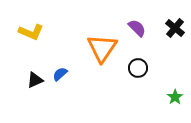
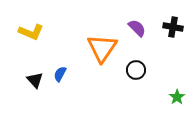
black cross: moved 2 px left, 1 px up; rotated 30 degrees counterclockwise
black circle: moved 2 px left, 2 px down
blue semicircle: rotated 21 degrees counterclockwise
black triangle: rotated 48 degrees counterclockwise
green star: moved 2 px right
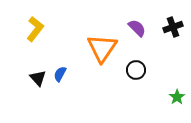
black cross: rotated 30 degrees counterclockwise
yellow L-shape: moved 4 px right, 3 px up; rotated 75 degrees counterclockwise
black triangle: moved 3 px right, 2 px up
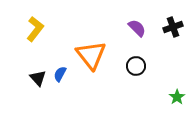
orange triangle: moved 11 px left, 7 px down; rotated 12 degrees counterclockwise
black circle: moved 4 px up
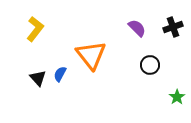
black circle: moved 14 px right, 1 px up
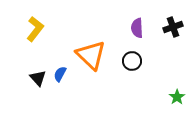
purple semicircle: rotated 138 degrees counterclockwise
orange triangle: rotated 8 degrees counterclockwise
black circle: moved 18 px left, 4 px up
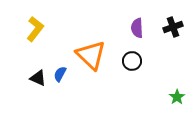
black triangle: rotated 24 degrees counterclockwise
